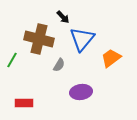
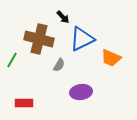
blue triangle: rotated 24 degrees clockwise
orange trapezoid: rotated 120 degrees counterclockwise
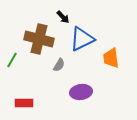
orange trapezoid: rotated 60 degrees clockwise
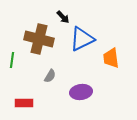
green line: rotated 21 degrees counterclockwise
gray semicircle: moved 9 px left, 11 px down
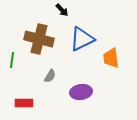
black arrow: moved 1 px left, 7 px up
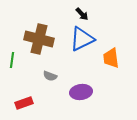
black arrow: moved 20 px right, 4 px down
gray semicircle: rotated 80 degrees clockwise
red rectangle: rotated 18 degrees counterclockwise
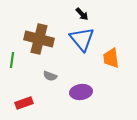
blue triangle: rotated 44 degrees counterclockwise
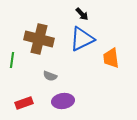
blue triangle: rotated 44 degrees clockwise
purple ellipse: moved 18 px left, 9 px down
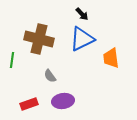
gray semicircle: rotated 32 degrees clockwise
red rectangle: moved 5 px right, 1 px down
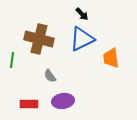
red rectangle: rotated 18 degrees clockwise
